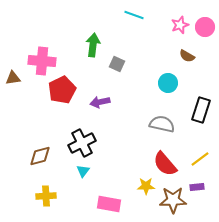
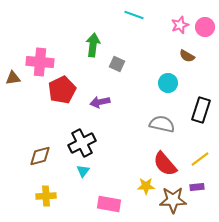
pink cross: moved 2 px left, 1 px down
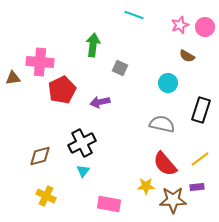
gray square: moved 3 px right, 4 px down
yellow cross: rotated 30 degrees clockwise
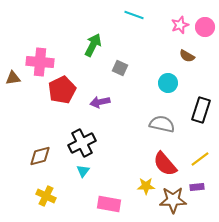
green arrow: rotated 20 degrees clockwise
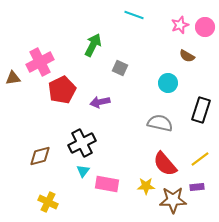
pink cross: rotated 32 degrees counterclockwise
gray semicircle: moved 2 px left, 1 px up
yellow cross: moved 2 px right, 6 px down
pink rectangle: moved 2 px left, 20 px up
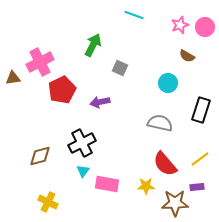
brown star: moved 2 px right, 3 px down
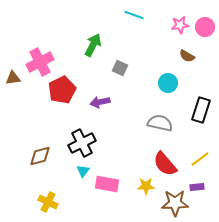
pink star: rotated 12 degrees clockwise
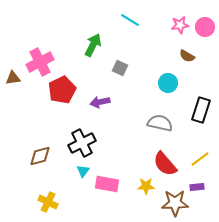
cyan line: moved 4 px left, 5 px down; rotated 12 degrees clockwise
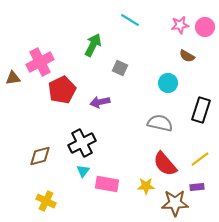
yellow cross: moved 2 px left, 1 px up
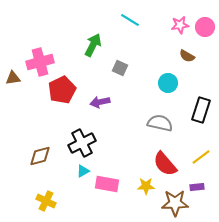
pink cross: rotated 12 degrees clockwise
yellow line: moved 1 px right, 2 px up
cyan triangle: rotated 24 degrees clockwise
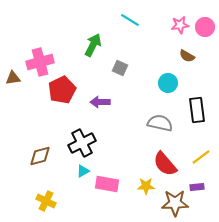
purple arrow: rotated 12 degrees clockwise
black rectangle: moved 4 px left; rotated 25 degrees counterclockwise
